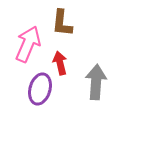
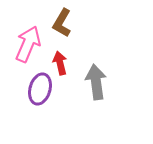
brown L-shape: rotated 24 degrees clockwise
gray arrow: rotated 12 degrees counterclockwise
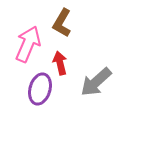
gray arrow: rotated 124 degrees counterclockwise
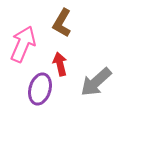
pink arrow: moved 5 px left
red arrow: moved 1 px down
